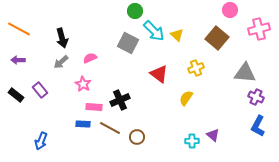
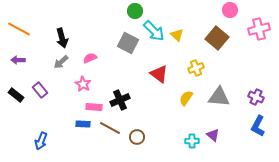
gray triangle: moved 26 px left, 24 px down
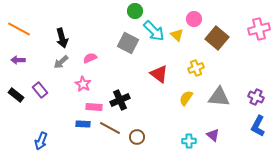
pink circle: moved 36 px left, 9 px down
cyan cross: moved 3 px left
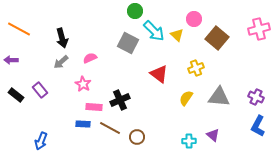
purple arrow: moved 7 px left
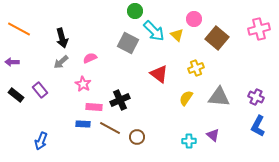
purple arrow: moved 1 px right, 2 px down
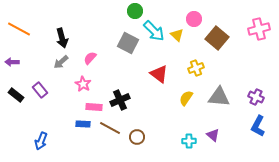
pink semicircle: rotated 24 degrees counterclockwise
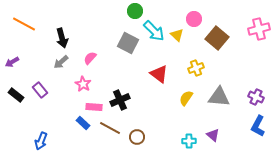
orange line: moved 5 px right, 5 px up
purple arrow: rotated 32 degrees counterclockwise
blue rectangle: moved 1 px up; rotated 40 degrees clockwise
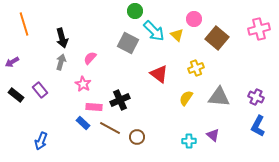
orange line: rotated 45 degrees clockwise
gray arrow: rotated 147 degrees clockwise
